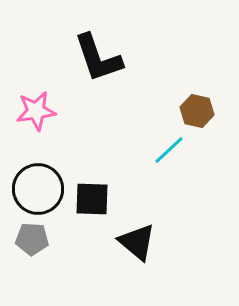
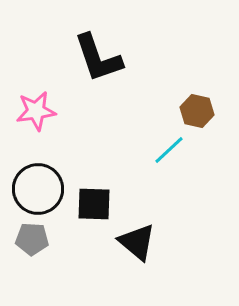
black square: moved 2 px right, 5 px down
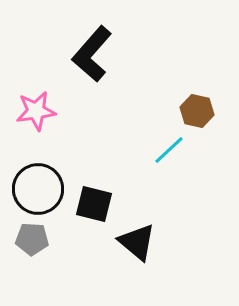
black L-shape: moved 6 px left, 4 px up; rotated 60 degrees clockwise
black square: rotated 12 degrees clockwise
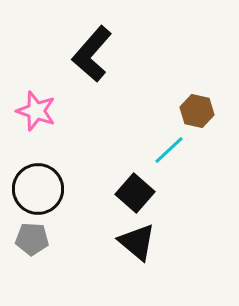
pink star: rotated 27 degrees clockwise
black square: moved 41 px right, 11 px up; rotated 27 degrees clockwise
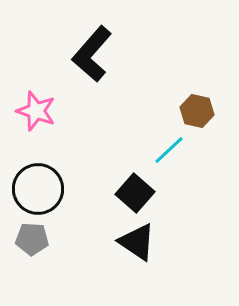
black triangle: rotated 6 degrees counterclockwise
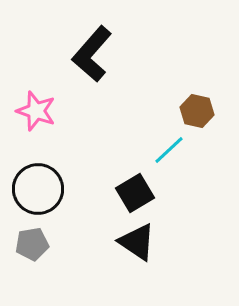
black square: rotated 18 degrees clockwise
gray pentagon: moved 5 px down; rotated 12 degrees counterclockwise
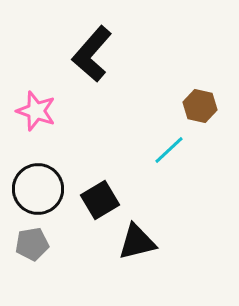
brown hexagon: moved 3 px right, 5 px up
black square: moved 35 px left, 7 px down
black triangle: rotated 48 degrees counterclockwise
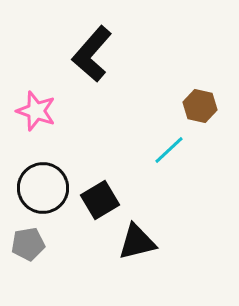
black circle: moved 5 px right, 1 px up
gray pentagon: moved 4 px left
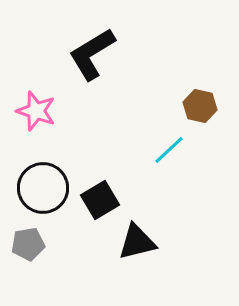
black L-shape: rotated 18 degrees clockwise
